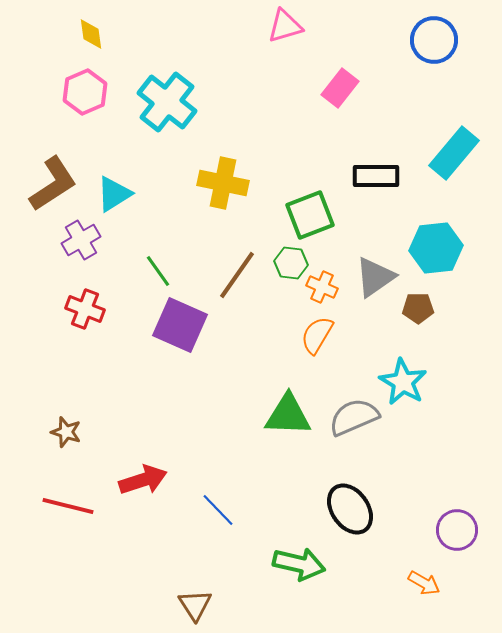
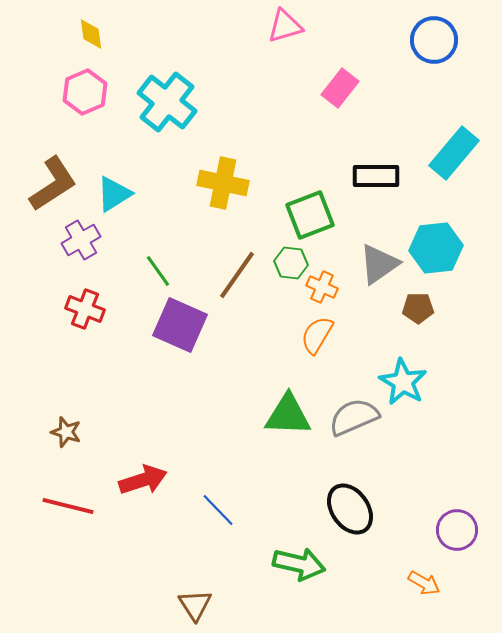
gray triangle: moved 4 px right, 13 px up
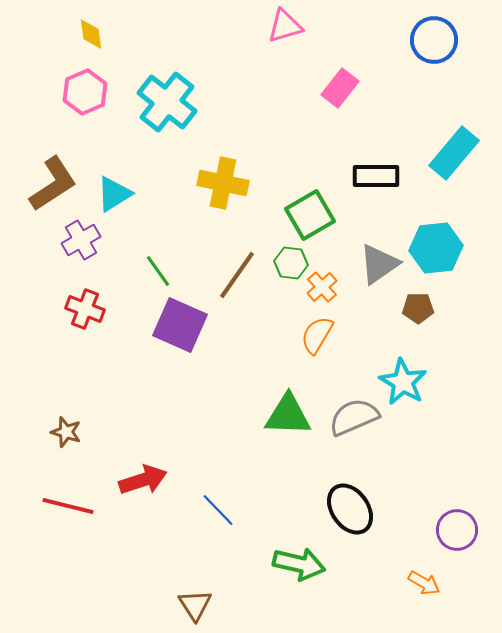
green square: rotated 9 degrees counterclockwise
orange cross: rotated 24 degrees clockwise
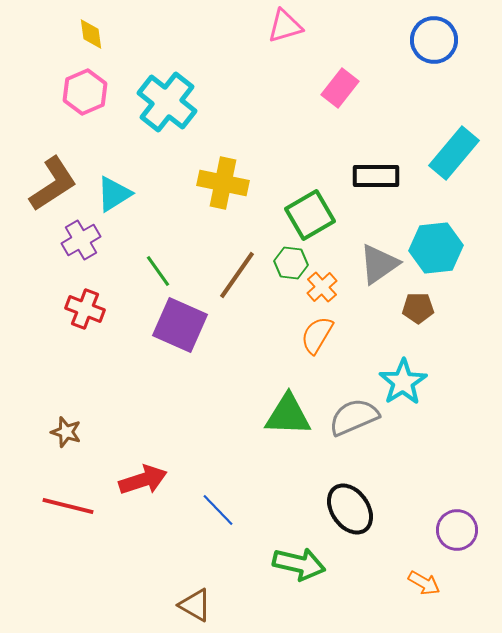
cyan star: rotated 9 degrees clockwise
brown triangle: rotated 27 degrees counterclockwise
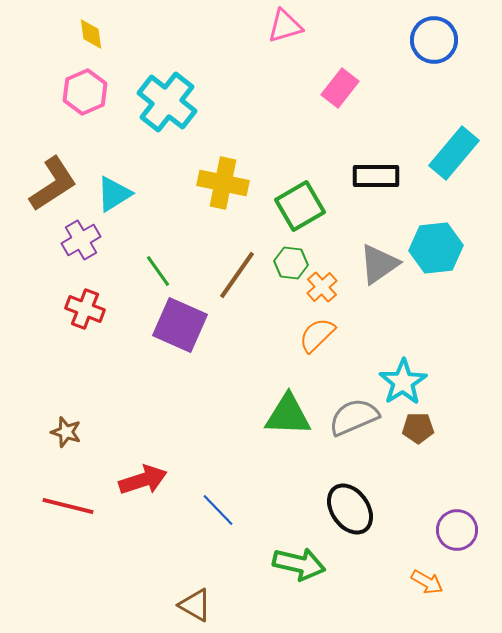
green square: moved 10 px left, 9 px up
brown pentagon: moved 120 px down
orange semicircle: rotated 15 degrees clockwise
orange arrow: moved 3 px right, 1 px up
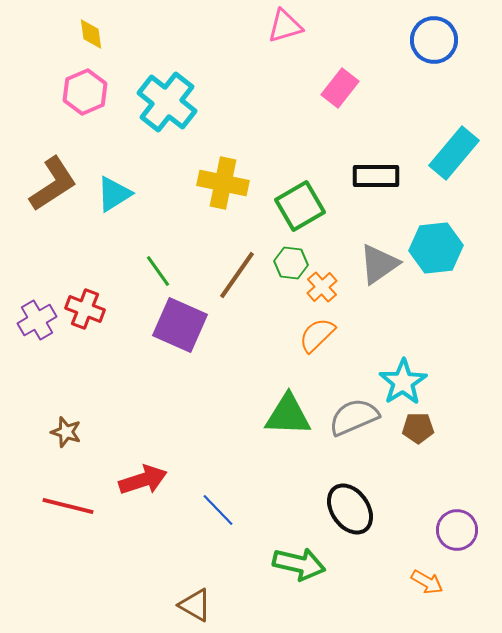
purple cross: moved 44 px left, 80 px down
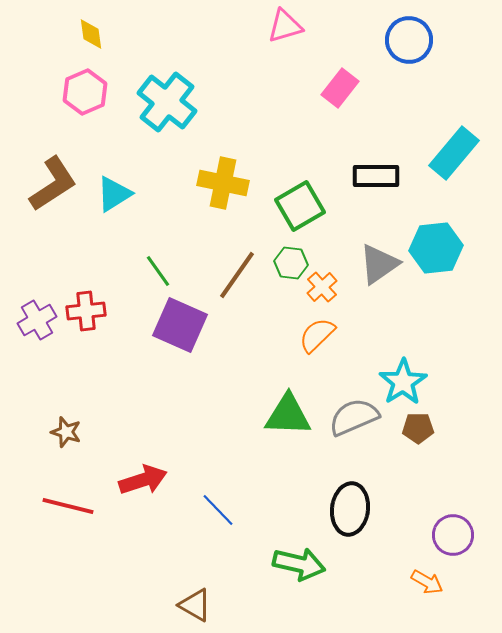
blue circle: moved 25 px left
red cross: moved 1 px right, 2 px down; rotated 27 degrees counterclockwise
black ellipse: rotated 42 degrees clockwise
purple circle: moved 4 px left, 5 px down
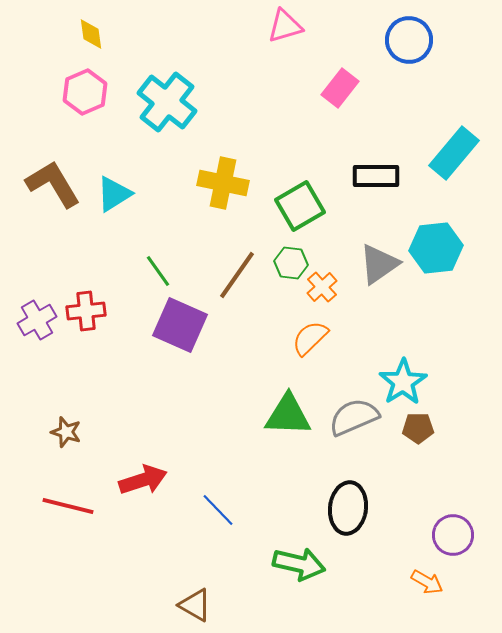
brown L-shape: rotated 88 degrees counterclockwise
orange semicircle: moved 7 px left, 3 px down
black ellipse: moved 2 px left, 1 px up
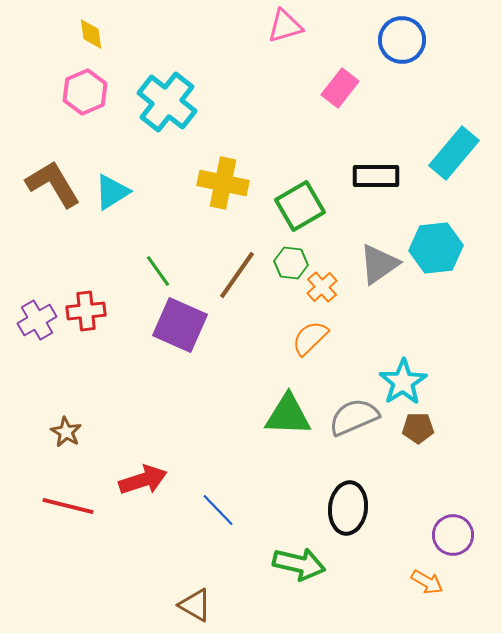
blue circle: moved 7 px left
cyan triangle: moved 2 px left, 2 px up
brown star: rotated 12 degrees clockwise
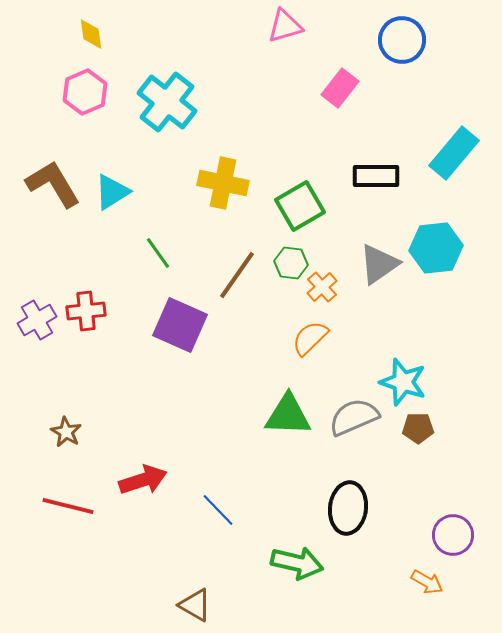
green line: moved 18 px up
cyan star: rotated 21 degrees counterclockwise
green arrow: moved 2 px left, 1 px up
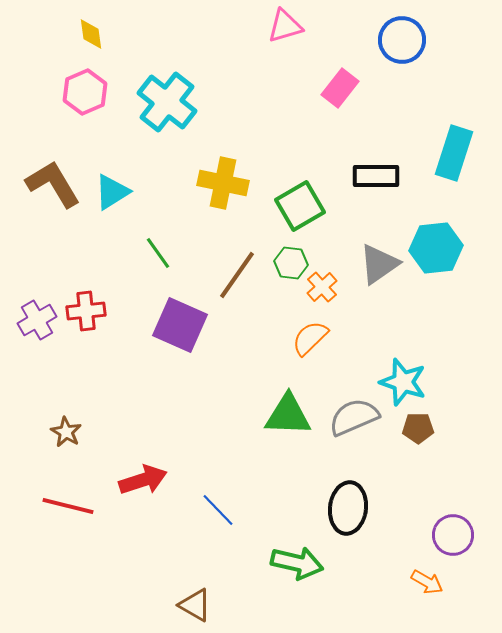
cyan rectangle: rotated 22 degrees counterclockwise
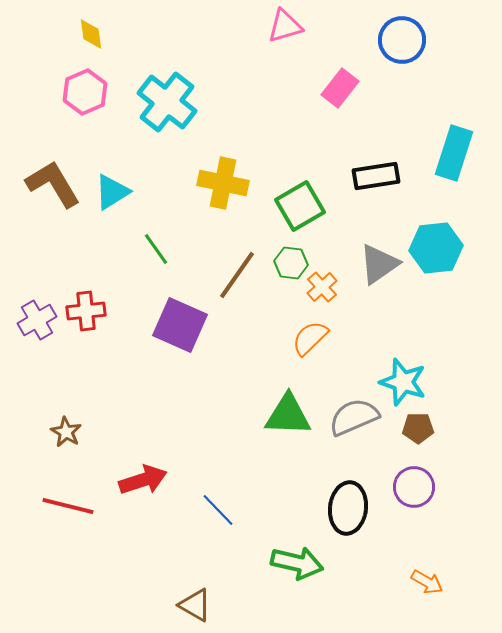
black rectangle: rotated 9 degrees counterclockwise
green line: moved 2 px left, 4 px up
purple circle: moved 39 px left, 48 px up
